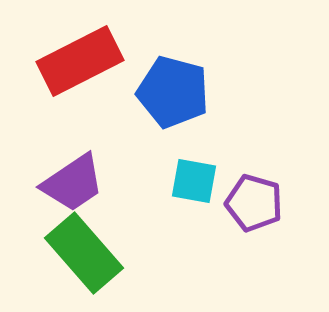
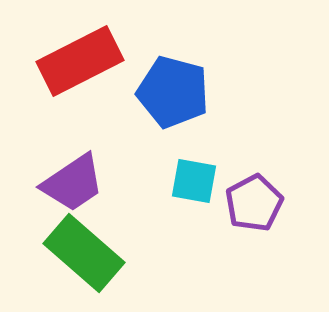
purple pentagon: rotated 28 degrees clockwise
green rectangle: rotated 8 degrees counterclockwise
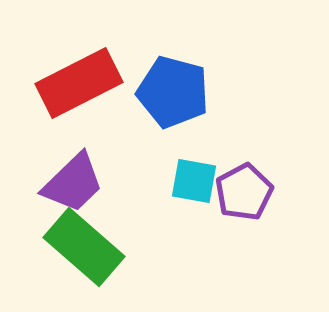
red rectangle: moved 1 px left, 22 px down
purple trapezoid: rotated 10 degrees counterclockwise
purple pentagon: moved 10 px left, 11 px up
green rectangle: moved 6 px up
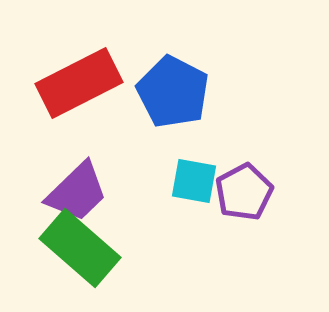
blue pentagon: rotated 12 degrees clockwise
purple trapezoid: moved 4 px right, 9 px down
green rectangle: moved 4 px left, 1 px down
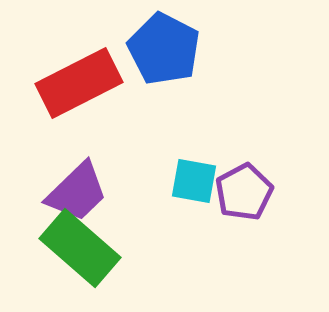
blue pentagon: moved 9 px left, 43 px up
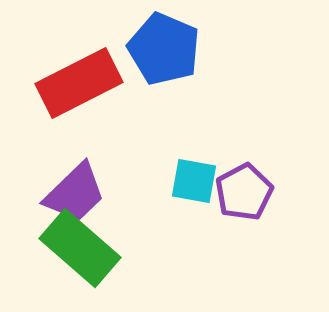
blue pentagon: rotated 4 degrees counterclockwise
purple trapezoid: moved 2 px left, 1 px down
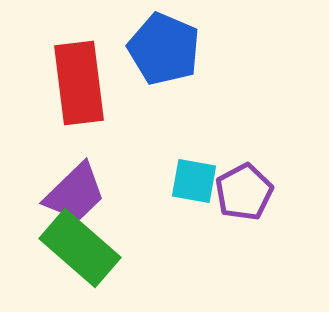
red rectangle: rotated 70 degrees counterclockwise
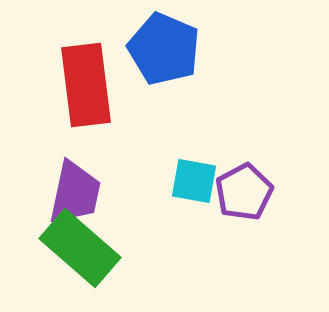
red rectangle: moved 7 px right, 2 px down
purple trapezoid: rotated 34 degrees counterclockwise
